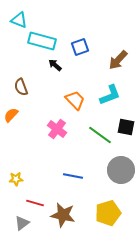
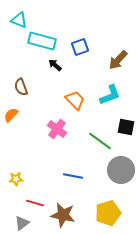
green line: moved 6 px down
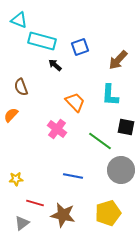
cyan L-shape: rotated 115 degrees clockwise
orange trapezoid: moved 2 px down
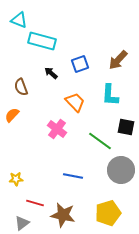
blue square: moved 17 px down
black arrow: moved 4 px left, 8 px down
orange semicircle: moved 1 px right
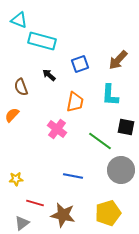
black arrow: moved 2 px left, 2 px down
orange trapezoid: rotated 55 degrees clockwise
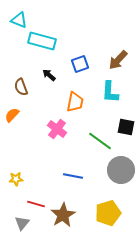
cyan L-shape: moved 3 px up
red line: moved 1 px right, 1 px down
brown star: rotated 30 degrees clockwise
gray triangle: rotated 14 degrees counterclockwise
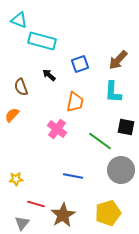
cyan L-shape: moved 3 px right
